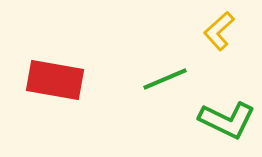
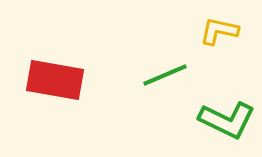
yellow L-shape: rotated 54 degrees clockwise
green line: moved 4 px up
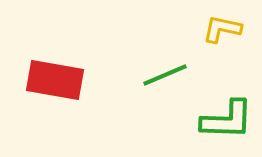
yellow L-shape: moved 3 px right, 2 px up
green L-shape: rotated 24 degrees counterclockwise
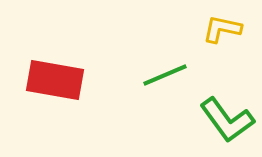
green L-shape: rotated 52 degrees clockwise
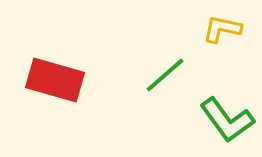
green line: rotated 18 degrees counterclockwise
red rectangle: rotated 6 degrees clockwise
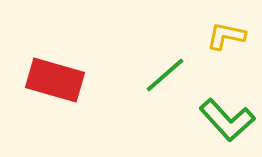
yellow L-shape: moved 4 px right, 7 px down
green L-shape: rotated 6 degrees counterclockwise
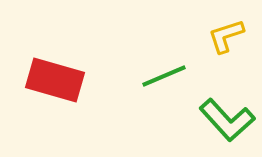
yellow L-shape: rotated 30 degrees counterclockwise
green line: moved 1 px left, 1 px down; rotated 18 degrees clockwise
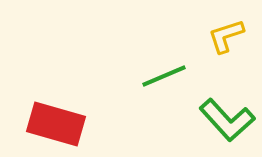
red rectangle: moved 1 px right, 44 px down
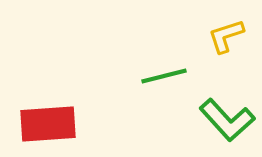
green line: rotated 9 degrees clockwise
red rectangle: moved 8 px left; rotated 20 degrees counterclockwise
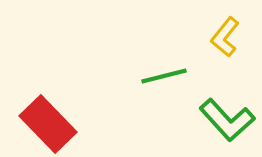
yellow L-shape: moved 1 px left, 1 px down; rotated 33 degrees counterclockwise
red rectangle: rotated 50 degrees clockwise
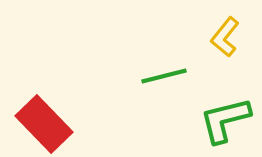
green L-shape: moved 2 px left; rotated 118 degrees clockwise
red rectangle: moved 4 px left
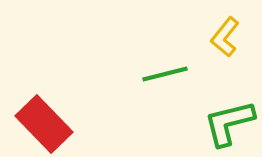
green line: moved 1 px right, 2 px up
green L-shape: moved 4 px right, 3 px down
